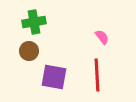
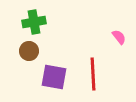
pink semicircle: moved 17 px right
red line: moved 4 px left, 1 px up
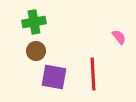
brown circle: moved 7 px right
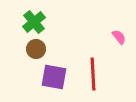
green cross: rotated 30 degrees counterclockwise
brown circle: moved 2 px up
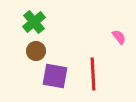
brown circle: moved 2 px down
purple square: moved 1 px right, 1 px up
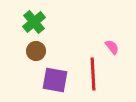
pink semicircle: moved 7 px left, 10 px down
purple square: moved 4 px down
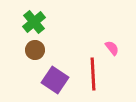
pink semicircle: moved 1 px down
brown circle: moved 1 px left, 1 px up
purple square: rotated 24 degrees clockwise
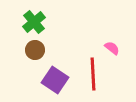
pink semicircle: rotated 14 degrees counterclockwise
